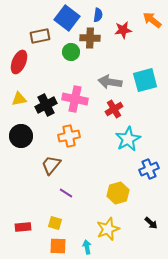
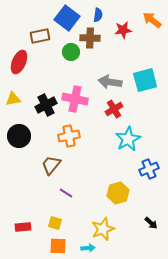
yellow triangle: moved 6 px left
black circle: moved 2 px left
yellow star: moved 5 px left
cyan arrow: moved 1 px right, 1 px down; rotated 96 degrees clockwise
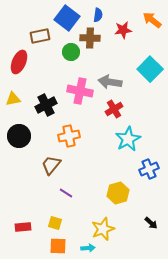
cyan square: moved 5 px right, 11 px up; rotated 30 degrees counterclockwise
pink cross: moved 5 px right, 8 px up
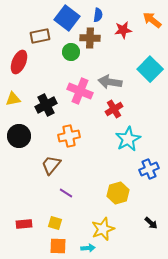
pink cross: rotated 10 degrees clockwise
red rectangle: moved 1 px right, 3 px up
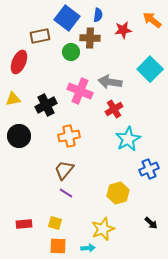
brown trapezoid: moved 13 px right, 5 px down
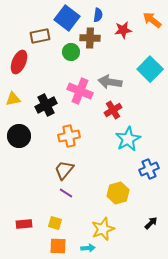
red cross: moved 1 px left, 1 px down
black arrow: rotated 88 degrees counterclockwise
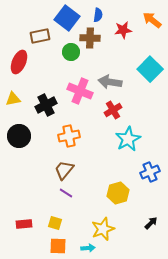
blue cross: moved 1 px right, 3 px down
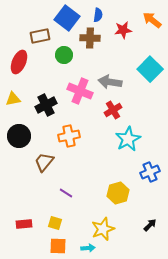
green circle: moved 7 px left, 3 px down
brown trapezoid: moved 20 px left, 8 px up
black arrow: moved 1 px left, 2 px down
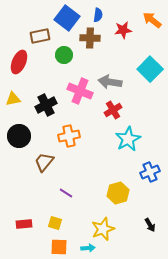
black arrow: rotated 104 degrees clockwise
orange square: moved 1 px right, 1 px down
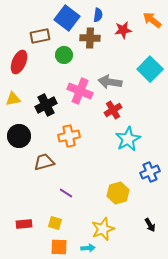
brown trapezoid: rotated 35 degrees clockwise
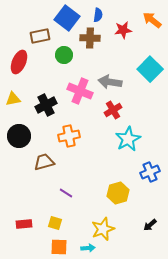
black arrow: rotated 80 degrees clockwise
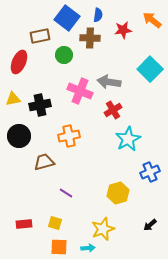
gray arrow: moved 1 px left
black cross: moved 6 px left; rotated 15 degrees clockwise
